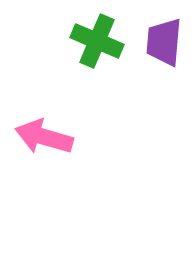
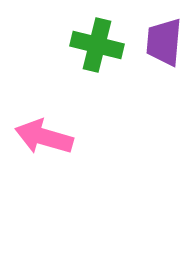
green cross: moved 4 px down; rotated 9 degrees counterclockwise
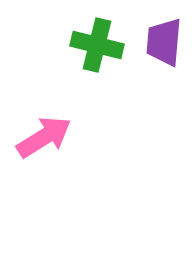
pink arrow: rotated 132 degrees clockwise
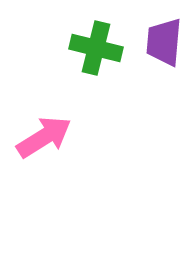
green cross: moved 1 px left, 3 px down
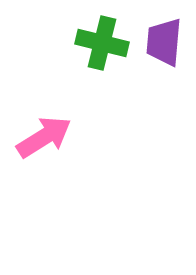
green cross: moved 6 px right, 5 px up
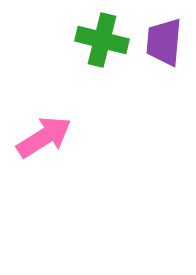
green cross: moved 3 px up
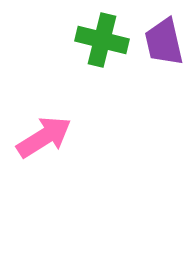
purple trapezoid: rotated 18 degrees counterclockwise
